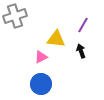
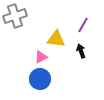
blue circle: moved 1 px left, 5 px up
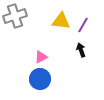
yellow triangle: moved 5 px right, 18 px up
black arrow: moved 1 px up
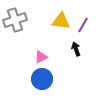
gray cross: moved 4 px down
black arrow: moved 5 px left, 1 px up
blue circle: moved 2 px right
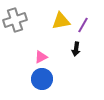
yellow triangle: rotated 18 degrees counterclockwise
black arrow: rotated 152 degrees counterclockwise
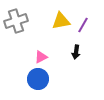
gray cross: moved 1 px right, 1 px down
black arrow: moved 3 px down
blue circle: moved 4 px left
